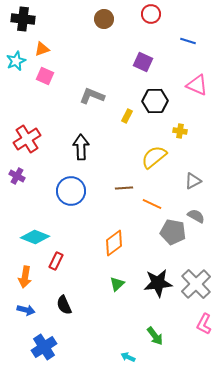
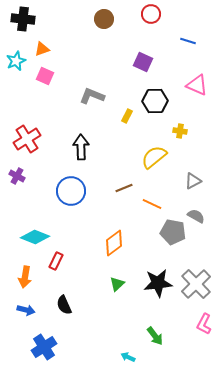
brown line: rotated 18 degrees counterclockwise
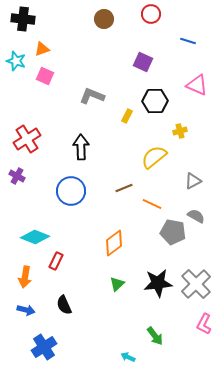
cyan star: rotated 30 degrees counterclockwise
yellow cross: rotated 24 degrees counterclockwise
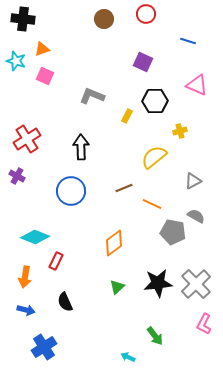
red circle: moved 5 px left
green triangle: moved 3 px down
black semicircle: moved 1 px right, 3 px up
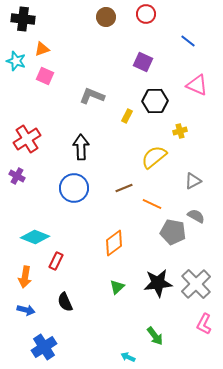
brown circle: moved 2 px right, 2 px up
blue line: rotated 21 degrees clockwise
blue circle: moved 3 px right, 3 px up
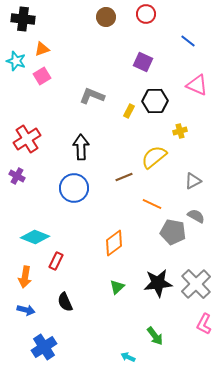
pink square: moved 3 px left; rotated 36 degrees clockwise
yellow rectangle: moved 2 px right, 5 px up
brown line: moved 11 px up
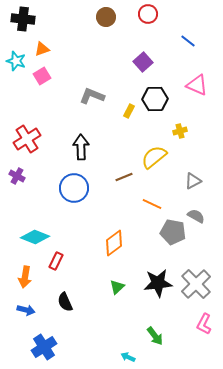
red circle: moved 2 px right
purple square: rotated 24 degrees clockwise
black hexagon: moved 2 px up
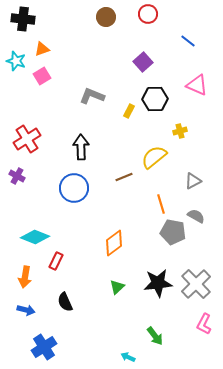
orange line: moved 9 px right; rotated 48 degrees clockwise
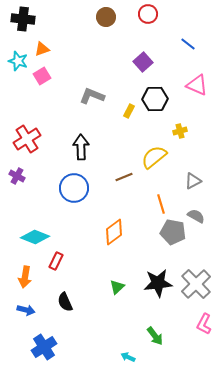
blue line: moved 3 px down
cyan star: moved 2 px right
orange diamond: moved 11 px up
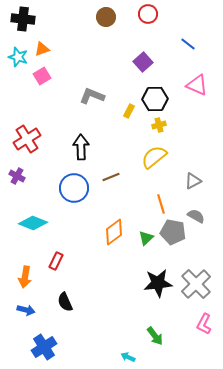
cyan star: moved 4 px up
yellow cross: moved 21 px left, 6 px up
brown line: moved 13 px left
cyan diamond: moved 2 px left, 14 px up
green triangle: moved 29 px right, 49 px up
